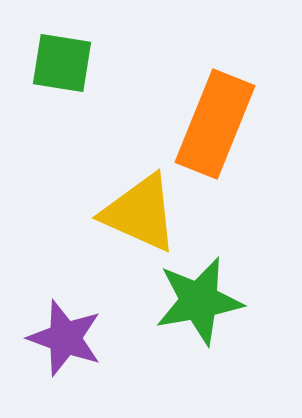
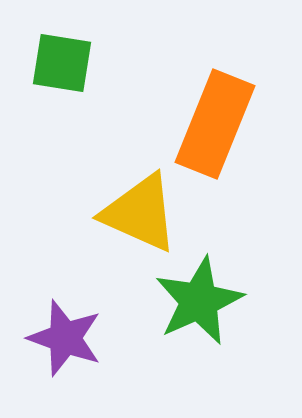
green star: rotated 14 degrees counterclockwise
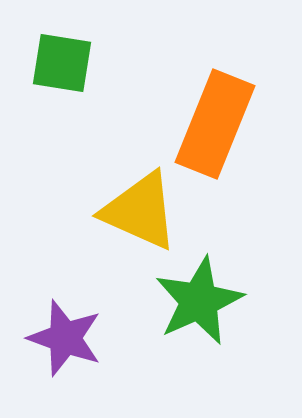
yellow triangle: moved 2 px up
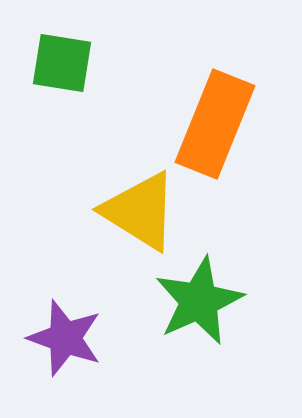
yellow triangle: rotated 8 degrees clockwise
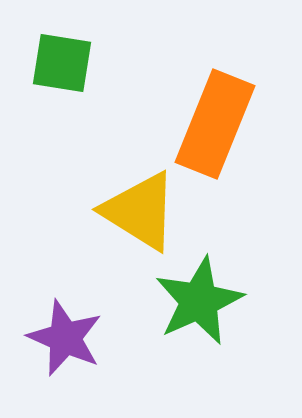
purple star: rotated 4 degrees clockwise
